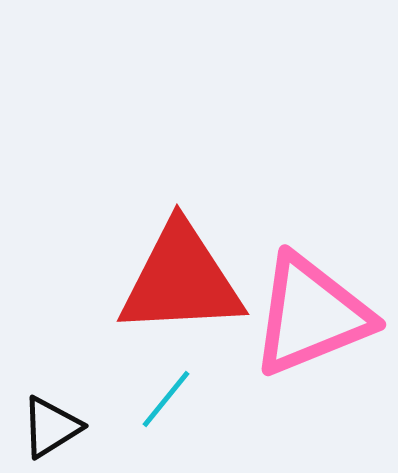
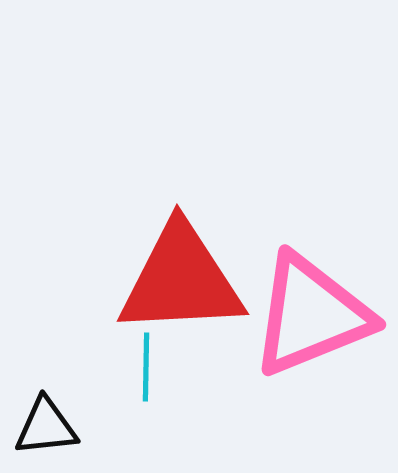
cyan line: moved 20 px left, 32 px up; rotated 38 degrees counterclockwise
black triangle: moved 5 px left; rotated 26 degrees clockwise
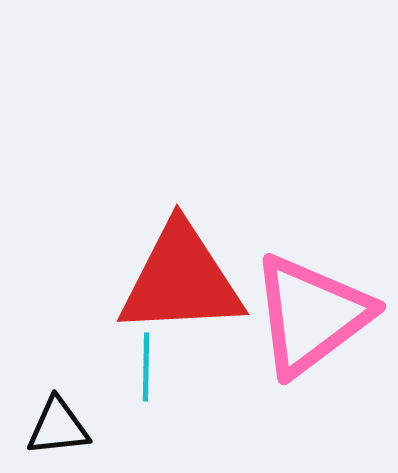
pink triangle: rotated 15 degrees counterclockwise
black triangle: moved 12 px right
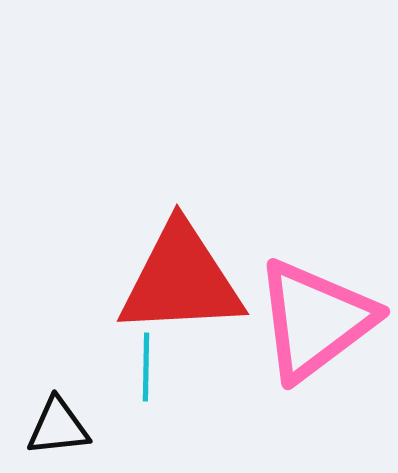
pink triangle: moved 4 px right, 5 px down
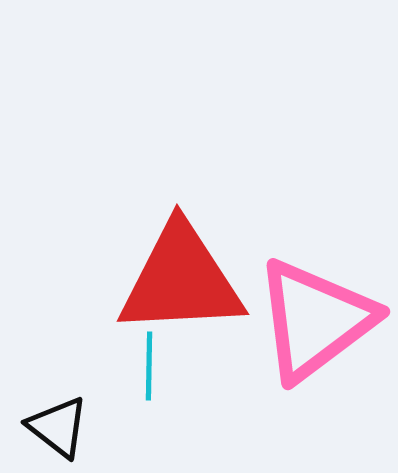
cyan line: moved 3 px right, 1 px up
black triangle: rotated 44 degrees clockwise
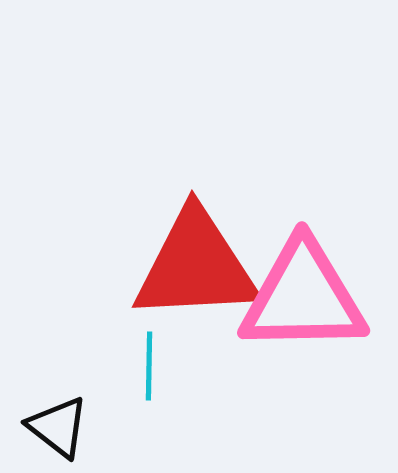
red triangle: moved 15 px right, 14 px up
pink triangle: moved 12 px left, 23 px up; rotated 36 degrees clockwise
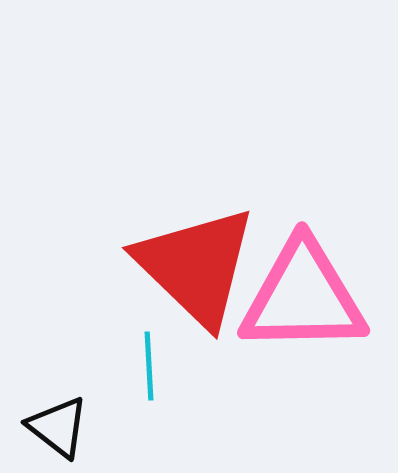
red triangle: rotated 47 degrees clockwise
cyan line: rotated 4 degrees counterclockwise
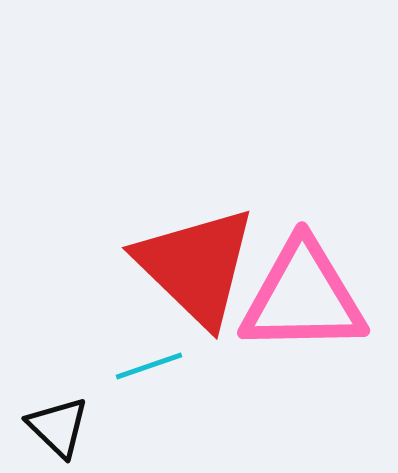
cyan line: rotated 74 degrees clockwise
black triangle: rotated 6 degrees clockwise
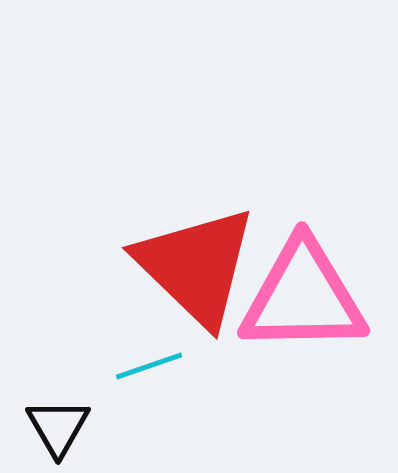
black triangle: rotated 16 degrees clockwise
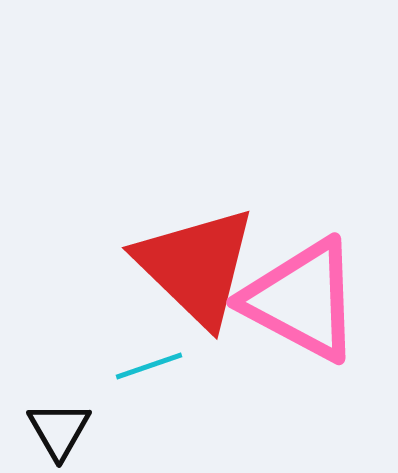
pink triangle: moved 1 px left, 3 px down; rotated 29 degrees clockwise
black triangle: moved 1 px right, 3 px down
